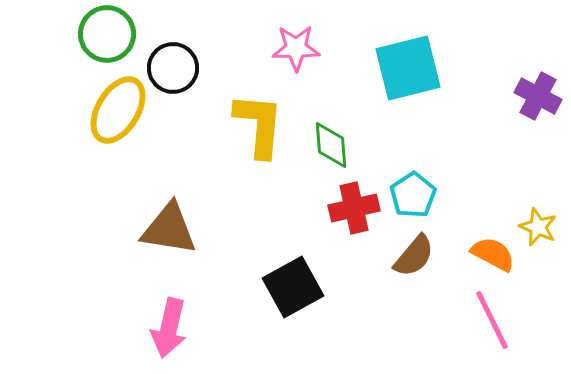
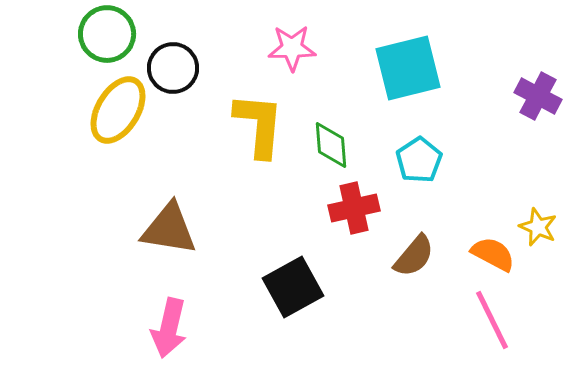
pink star: moved 4 px left
cyan pentagon: moved 6 px right, 35 px up
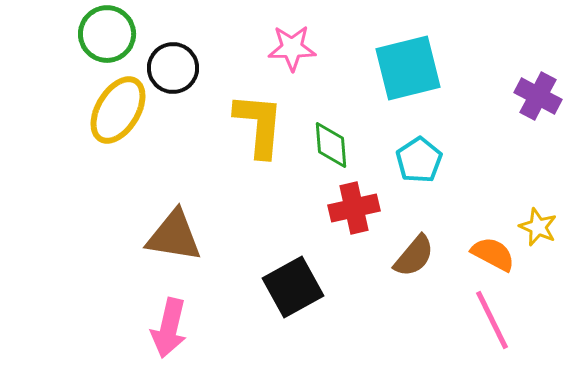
brown triangle: moved 5 px right, 7 px down
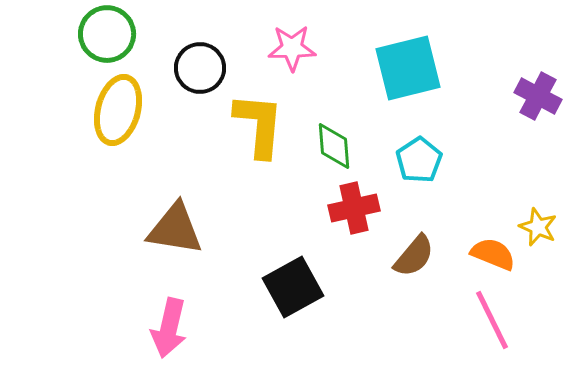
black circle: moved 27 px right
yellow ellipse: rotated 16 degrees counterclockwise
green diamond: moved 3 px right, 1 px down
brown triangle: moved 1 px right, 7 px up
orange semicircle: rotated 6 degrees counterclockwise
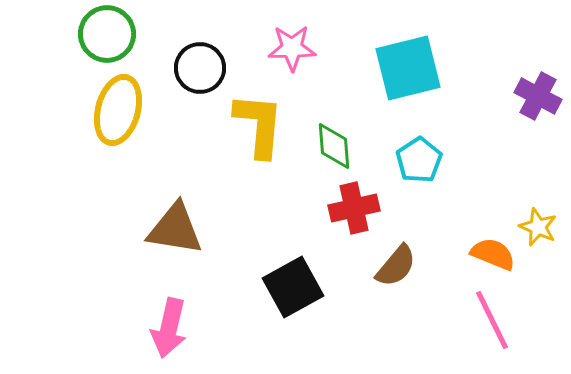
brown semicircle: moved 18 px left, 10 px down
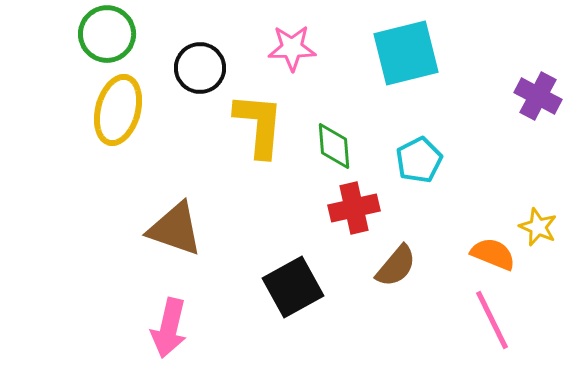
cyan square: moved 2 px left, 15 px up
cyan pentagon: rotated 6 degrees clockwise
brown triangle: rotated 10 degrees clockwise
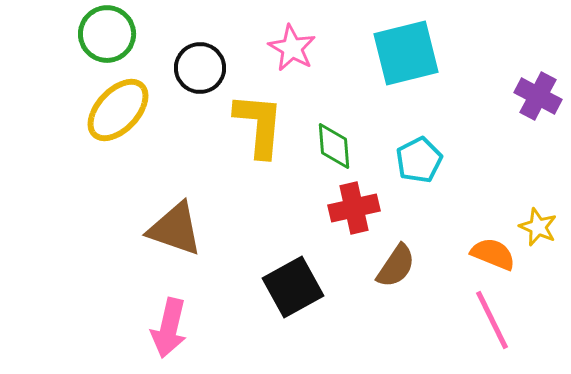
pink star: rotated 30 degrees clockwise
yellow ellipse: rotated 28 degrees clockwise
brown semicircle: rotated 6 degrees counterclockwise
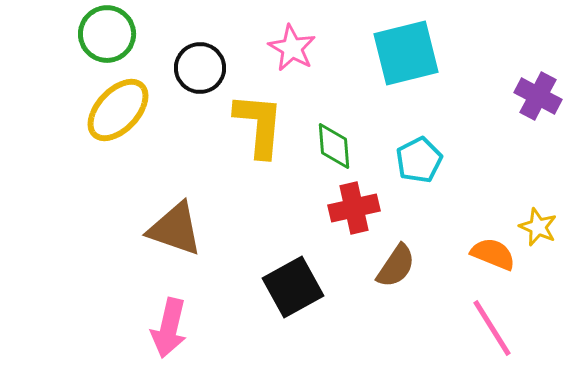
pink line: moved 8 px down; rotated 6 degrees counterclockwise
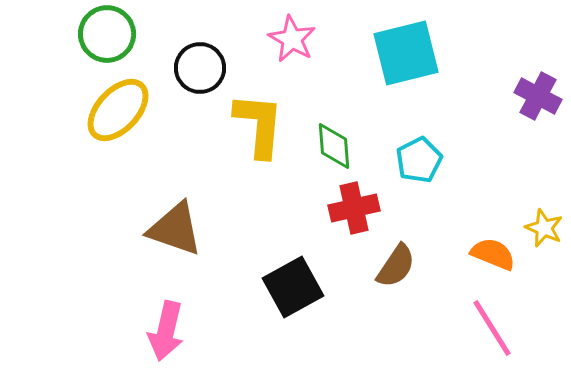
pink star: moved 9 px up
yellow star: moved 6 px right, 1 px down
pink arrow: moved 3 px left, 3 px down
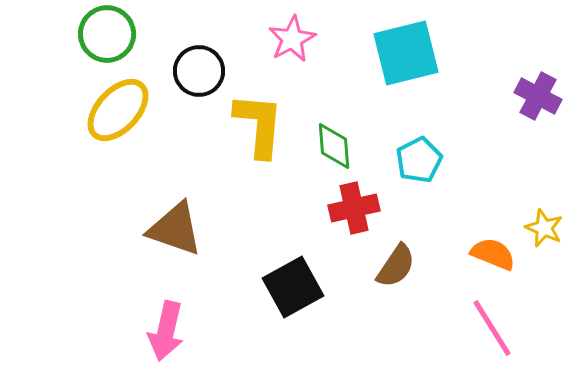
pink star: rotated 15 degrees clockwise
black circle: moved 1 px left, 3 px down
